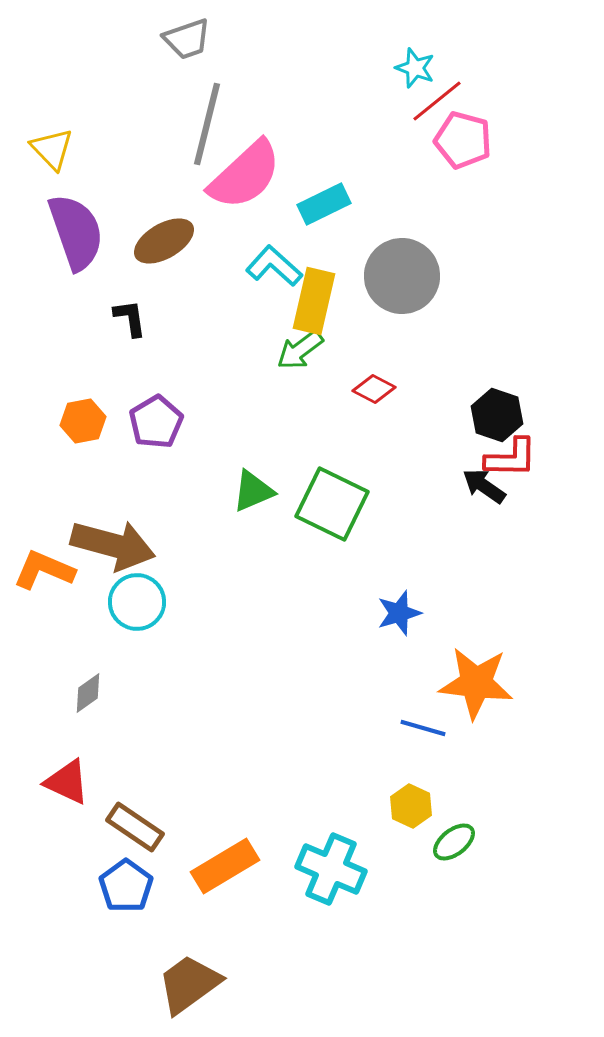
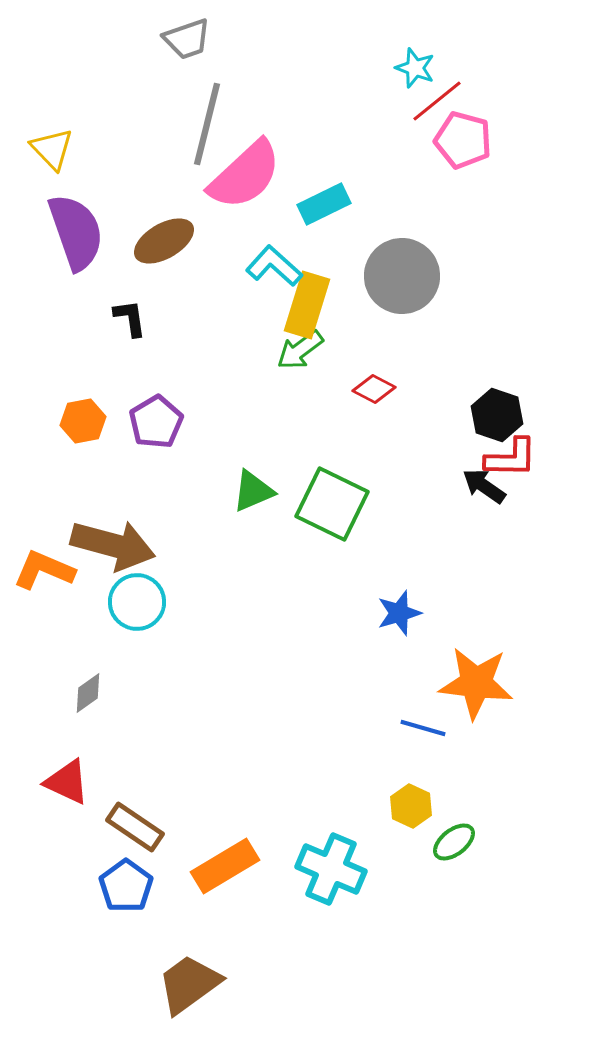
yellow rectangle: moved 7 px left, 4 px down; rotated 4 degrees clockwise
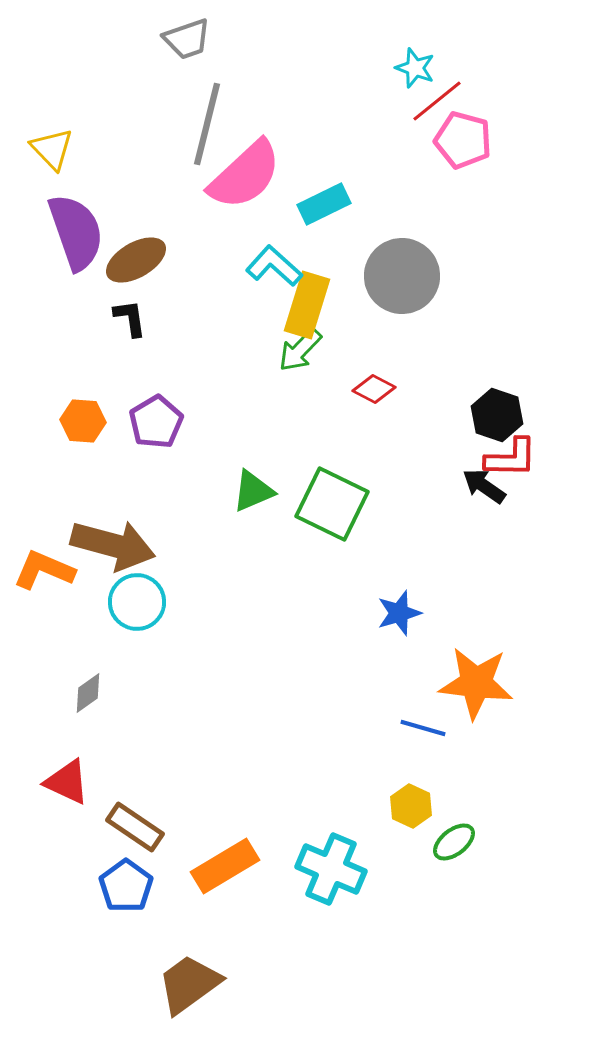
brown ellipse: moved 28 px left, 19 px down
green arrow: rotated 9 degrees counterclockwise
orange hexagon: rotated 15 degrees clockwise
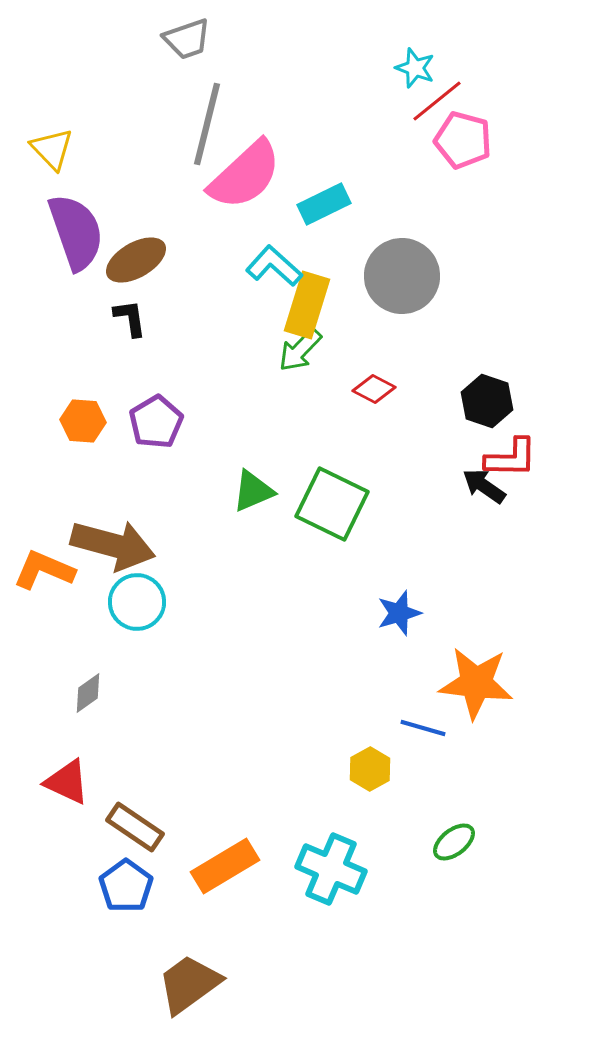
black hexagon: moved 10 px left, 14 px up
yellow hexagon: moved 41 px left, 37 px up; rotated 6 degrees clockwise
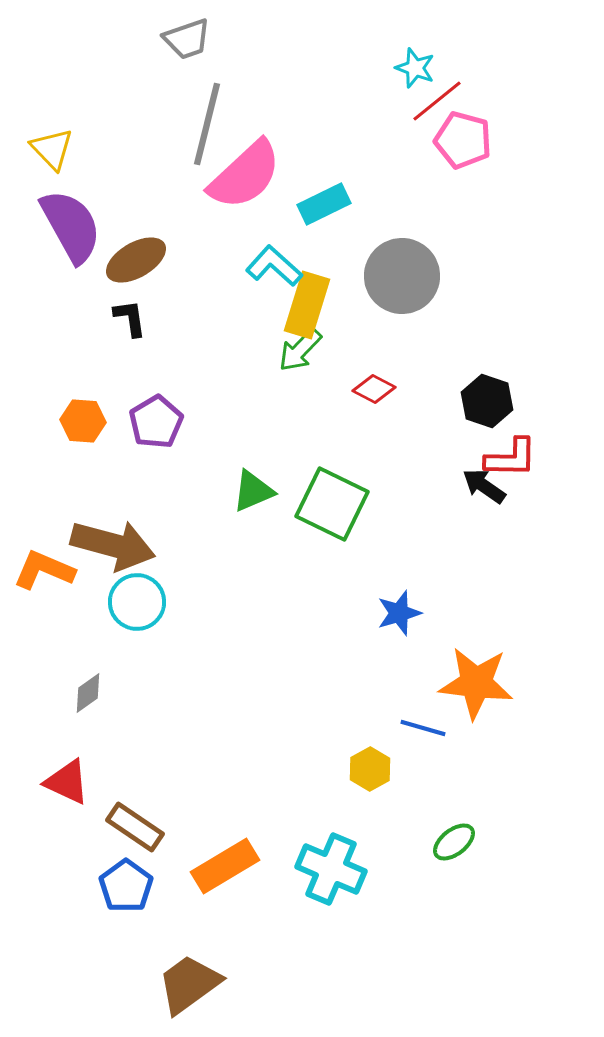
purple semicircle: moved 5 px left, 6 px up; rotated 10 degrees counterclockwise
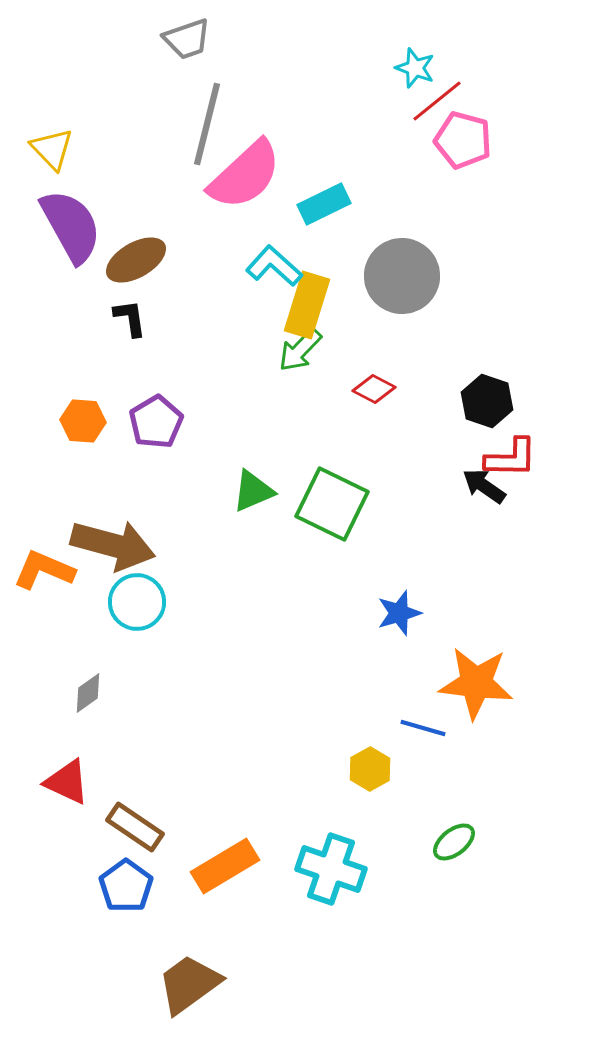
cyan cross: rotated 4 degrees counterclockwise
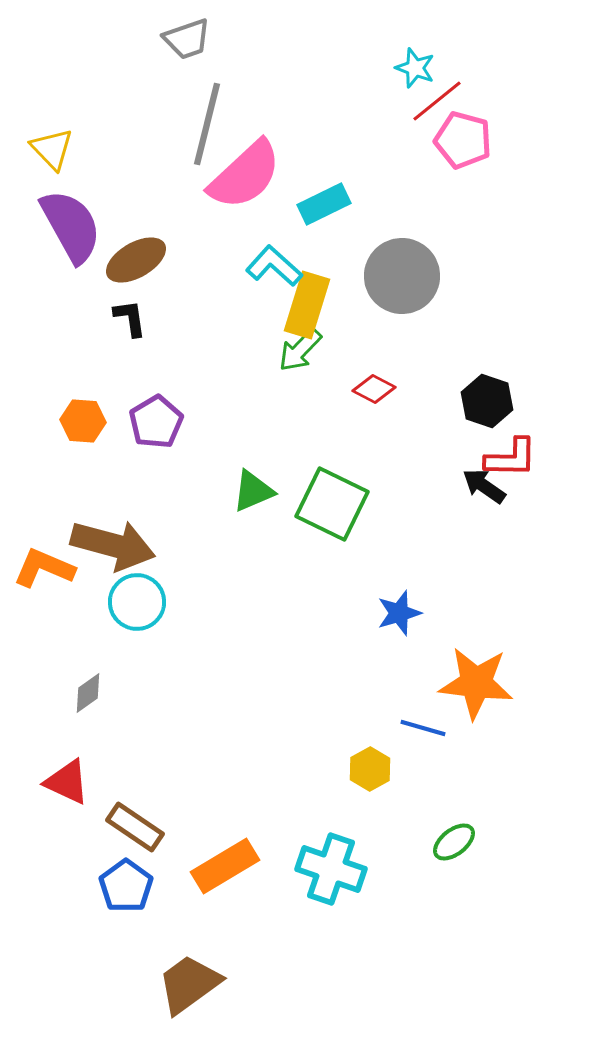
orange L-shape: moved 2 px up
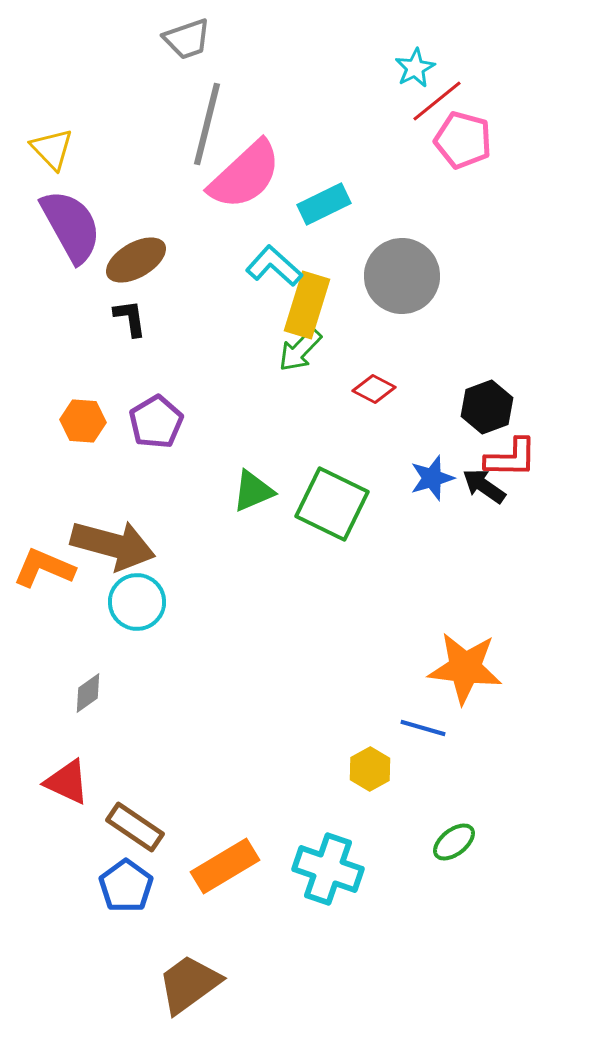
cyan star: rotated 24 degrees clockwise
black hexagon: moved 6 px down; rotated 21 degrees clockwise
blue star: moved 33 px right, 135 px up
orange star: moved 11 px left, 15 px up
cyan cross: moved 3 px left
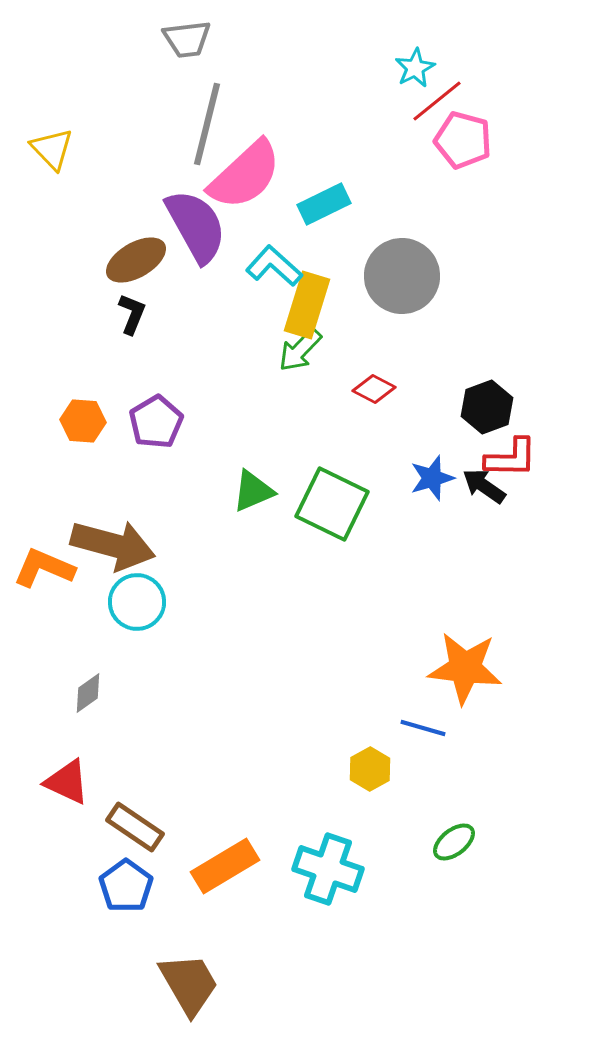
gray trapezoid: rotated 12 degrees clockwise
purple semicircle: moved 125 px right
black L-shape: moved 2 px right, 4 px up; rotated 30 degrees clockwise
brown trapezoid: rotated 96 degrees clockwise
